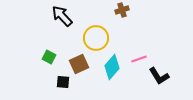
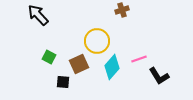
black arrow: moved 24 px left, 1 px up
yellow circle: moved 1 px right, 3 px down
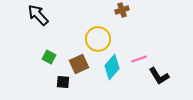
yellow circle: moved 1 px right, 2 px up
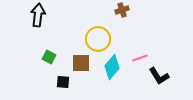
black arrow: rotated 50 degrees clockwise
pink line: moved 1 px right, 1 px up
brown square: moved 2 px right, 1 px up; rotated 24 degrees clockwise
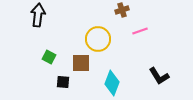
pink line: moved 27 px up
cyan diamond: moved 16 px down; rotated 20 degrees counterclockwise
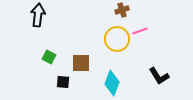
yellow circle: moved 19 px right
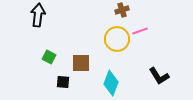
cyan diamond: moved 1 px left
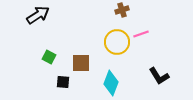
black arrow: rotated 50 degrees clockwise
pink line: moved 1 px right, 3 px down
yellow circle: moved 3 px down
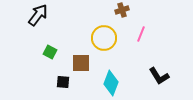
black arrow: rotated 20 degrees counterclockwise
pink line: rotated 49 degrees counterclockwise
yellow circle: moved 13 px left, 4 px up
green square: moved 1 px right, 5 px up
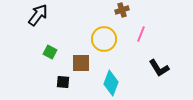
yellow circle: moved 1 px down
black L-shape: moved 8 px up
